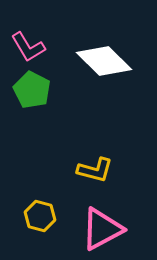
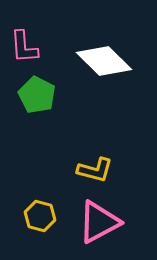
pink L-shape: moved 4 px left; rotated 27 degrees clockwise
green pentagon: moved 5 px right, 5 px down
pink triangle: moved 3 px left, 7 px up
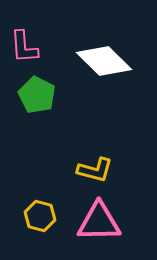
pink triangle: rotated 27 degrees clockwise
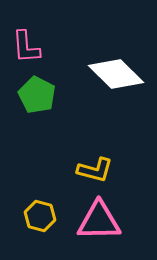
pink L-shape: moved 2 px right
white diamond: moved 12 px right, 13 px down
pink triangle: moved 1 px up
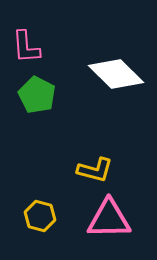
pink triangle: moved 10 px right, 2 px up
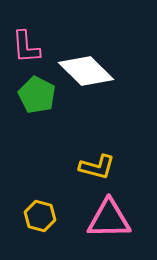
white diamond: moved 30 px left, 3 px up
yellow L-shape: moved 2 px right, 3 px up
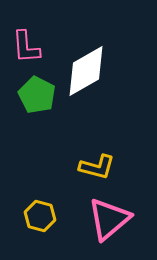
white diamond: rotated 74 degrees counterclockwise
pink triangle: rotated 39 degrees counterclockwise
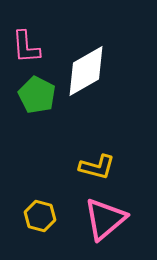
pink triangle: moved 4 px left
